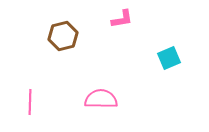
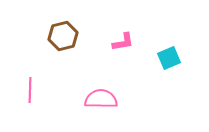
pink L-shape: moved 1 px right, 23 px down
pink line: moved 12 px up
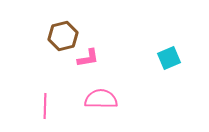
pink L-shape: moved 35 px left, 16 px down
pink line: moved 15 px right, 16 px down
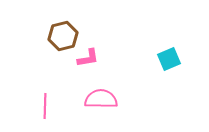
cyan square: moved 1 px down
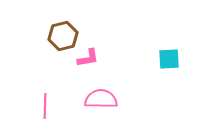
cyan square: rotated 20 degrees clockwise
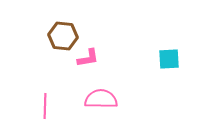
brown hexagon: rotated 20 degrees clockwise
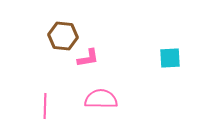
cyan square: moved 1 px right, 1 px up
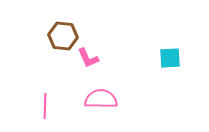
pink L-shape: rotated 75 degrees clockwise
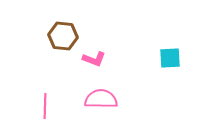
pink L-shape: moved 6 px right, 1 px down; rotated 45 degrees counterclockwise
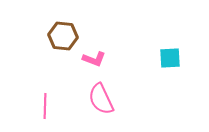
pink semicircle: rotated 116 degrees counterclockwise
